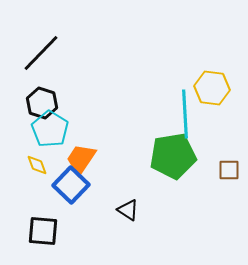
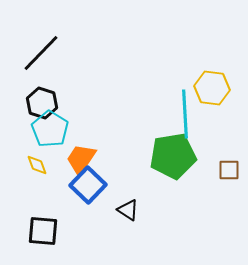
blue square: moved 17 px right
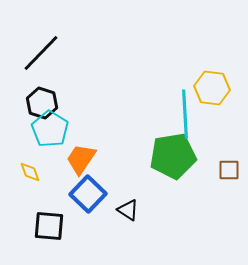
yellow diamond: moved 7 px left, 7 px down
blue square: moved 9 px down
black square: moved 6 px right, 5 px up
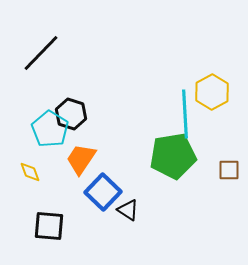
yellow hexagon: moved 4 px down; rotated 24 degrees clockwise
black hexagon: moved 29 px right, 11 px down
blue square: moved 15 px right, 2 px up
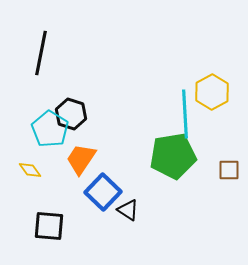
black line: rotated 33 degrees counterclockwise
yellow diamond: moved 2 px up; rotated 15 degrees counterclockwise
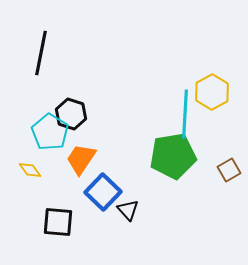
cyan line: rotated 6 degrees clockwise
cyan pentagon: moved 3 px down
brown square: rotated 30 degrees counterclockwise
black triangle: rotated 15 degrees clockwise
black square: moved 9 px right, 4 px up
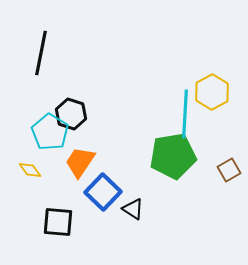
orange trapezoid: moved 1 px left, 3 px down
black triangle: moved 5 px right, 1 px up; rotated 15 degrees counterclockwise
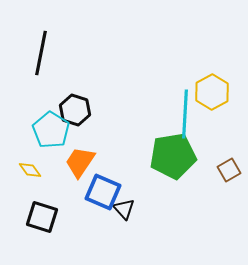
black hexagon: moved 4 px right, 4 px up
cyan pentagon: moved 1 px right, 2 px up
blue square: rotated 21 degrees counterclockwise
black triangle: moved 9 px left; rotated 15 degrees clockwise
black square: moved 16 px left, 5 px up; rotated 12 degrees clockwise
